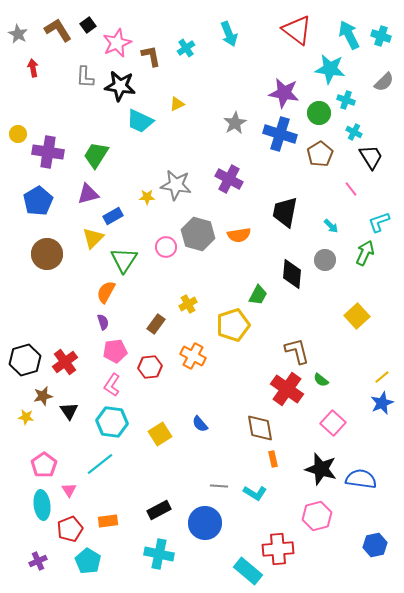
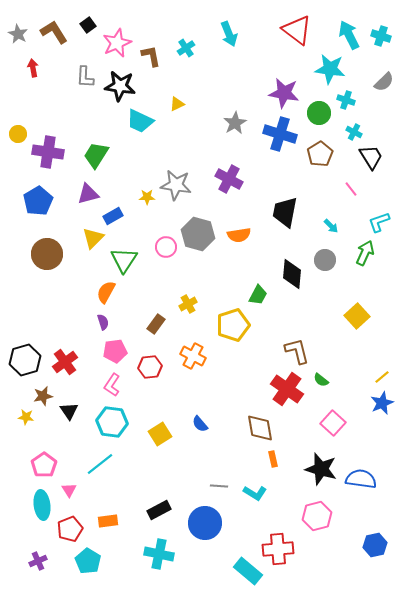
brown L-shape at (58, 30): moved 4 px left, 2 px down
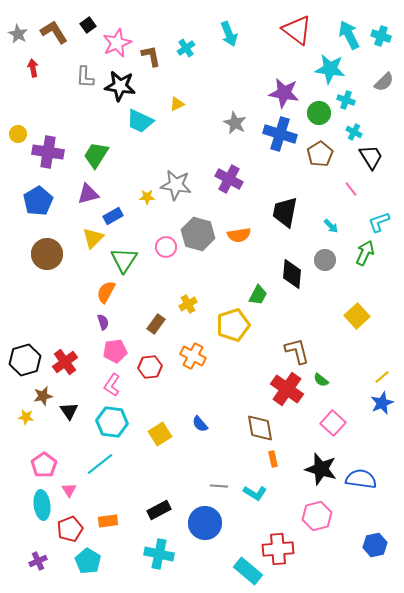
gray star at (235, 123): rotated 15 degrees counterclockwise
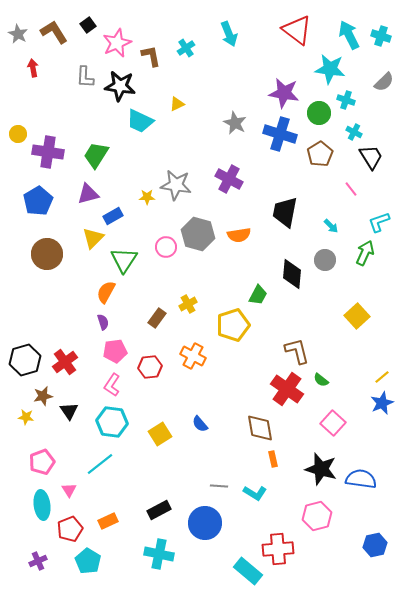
brown rectangle at (156, 324): moved 1 px right, 6 px up
pink pentagon at (44, 465): moved 2 px left, 3 px up; rotated 15 degrees clockwise
orange rectangle at (108, 521): rotated 18 degrees counterclockwise
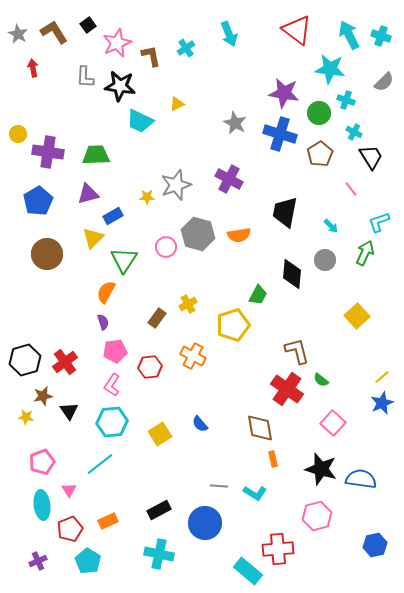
green trapezoid at (96, 155): rotated 56 degrees clockwise
gray star at (176, 185): rotated 28 degrees counterclockwise
cyan hexagon at (112, 422): rotated 12 degrees counterclockwise
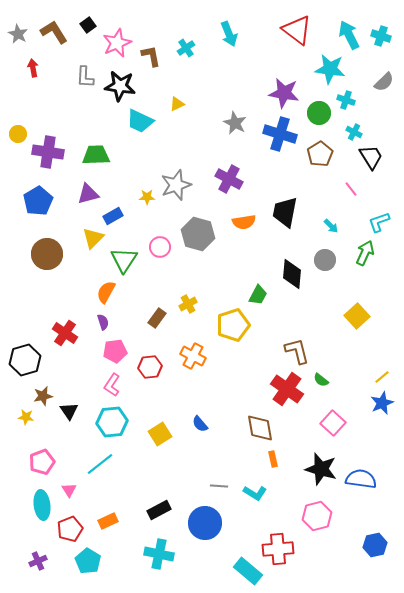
orange semicircle at (239, 235): moved 5 px right, 13 px up
pink circle at (166, 247): moved 6 px left
red cross at (65, 362): moved 29 px up; rotated 20 degrees counterclockwise
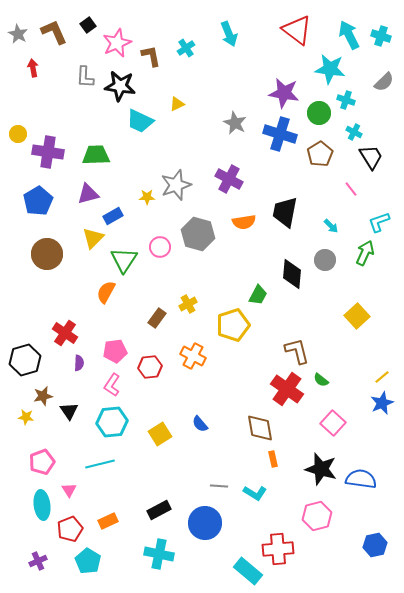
brown L-shape at (54, 32): rotated 8 degrees clockwise
purple semicircle at (103, 322): moved 24 px left, 41 px down; rotated 21 degrees clockwise
cyan line at (100, 464): rotated 24 degrees clockwise
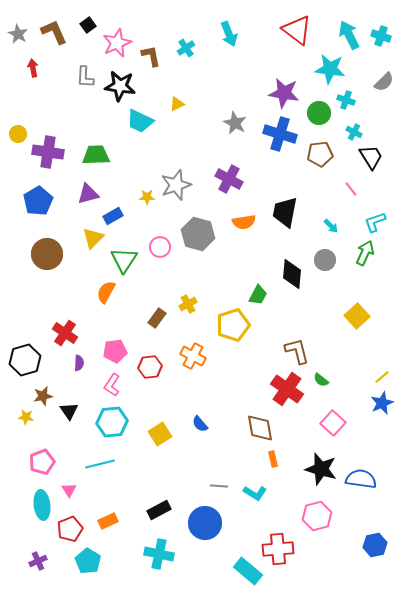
brown pentagon at (320, 154): rotated 25 degrees clockwise
cyan L-shape at (379, 222): moved 4 px left
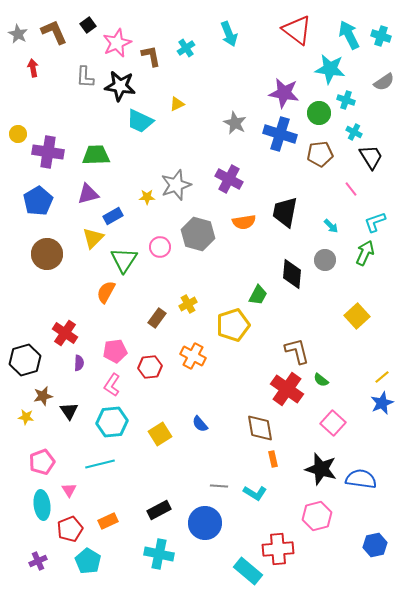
gray semicircle at (384, 82): rotated 10 degrees clockwise
